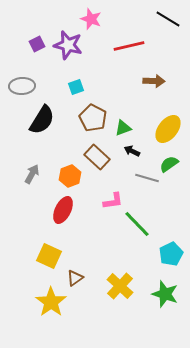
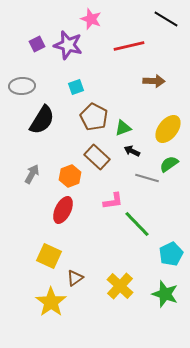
black line: moved 2 px left
brown pentagon: moved 1 px right, 1 px up
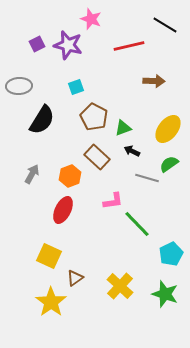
black line: moved 1 px left, 6 px down
gray ellipse: moved 3 px left
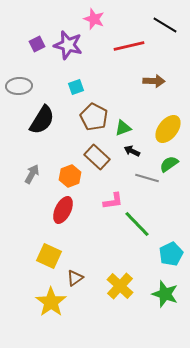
pink star: moved 3 px right
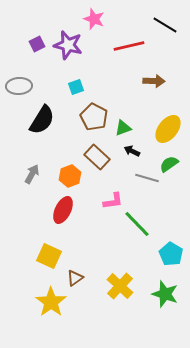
cyan pentagon: rotated 15 degrees counterclockwise
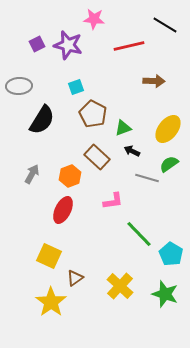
pink star: rotated 15 degrees counterclockwise
brown pentagon: moved 1 px left, 3 px up
green line: moved 2 px right, 10 px down
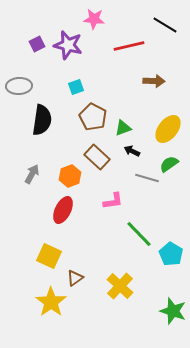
brown pentagon: moved 3 px down
black semicircle: rotated 24 degrees counterclockwise
green star: moved 8 px right, 17 px down
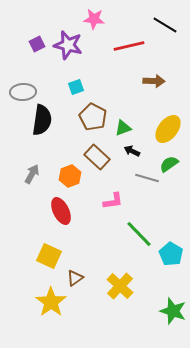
gray ellipse: moved 4 px right, 6 px down
red ellipse: moved 2 px left, 1 px down; rotated 52 degrees counterclockwise
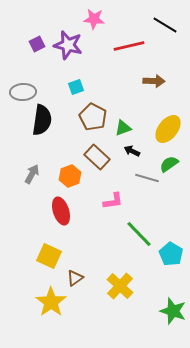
red ellipse: rotated 8 degrees clockwise
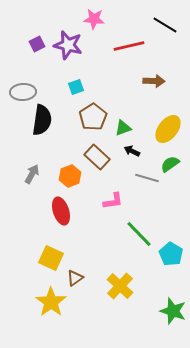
brown pentagon: rotated 12 degrees clockwise
green semicircle: moved 1 px right
yellow square: moved 2 px right, 2 px down
